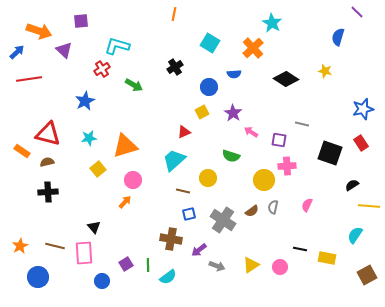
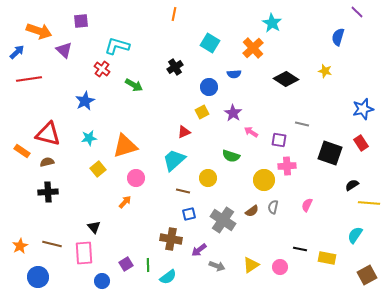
red cross at (102, 69): rotated 21 degrees counterclockwise
pink circle at (133, 180): moved 3 px right, 2 px up
yellow line at (369, 206): moved 3 px up
brown line at (55, 246): moved 3 px left, 2 px up
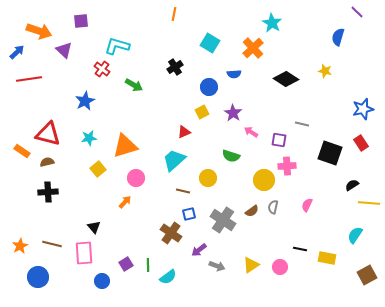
brown cross at (171, 239): moved 6 px up; rotated 25 degrees clockwise
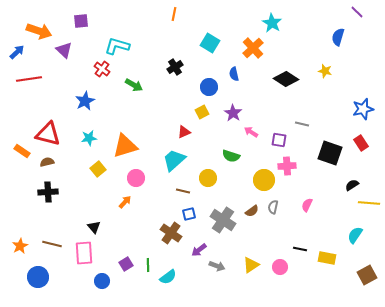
blue semicircle at (234, 74): rotated 80 degrees clockwise
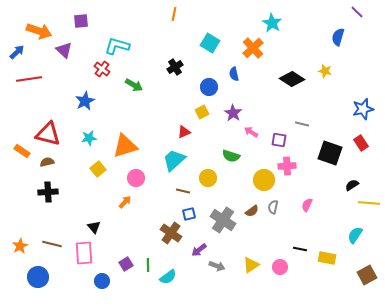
black diamond at (286, 79): moved 6 px right
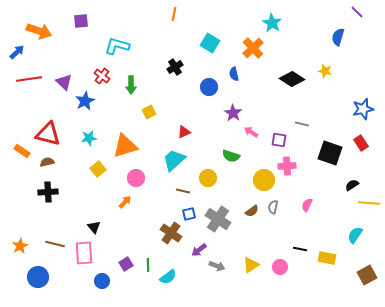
purple triangle at (64, 50): moved 32 px down
red cross at (102, 69): moved 7 px down
green arrow at (134, 85): moved 3 px left; rotated 60 degrees clockwise
yellow square at (202, 112): moved 53 px left
gray cross at (223, 220): moved 5 px left, 1 px up
brown line at (52, 244): moved 3 px right
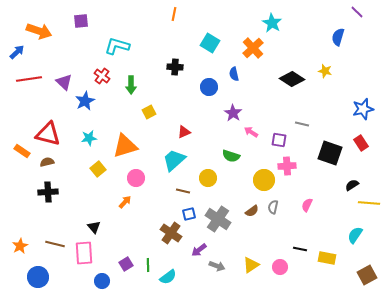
black cross at (175, 67): rotated 35 degrees clockwise
